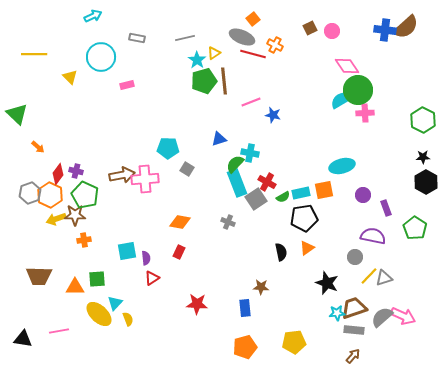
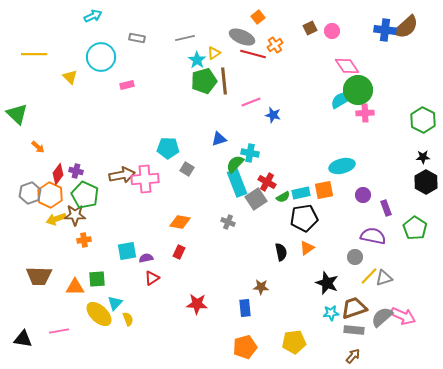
orange square at (253, 19): moved 5 px right, 2 px up
orange cross at (275, 45): rotated 28 degrees clockwise
purple semicircle at (146, 258): rotated 96 degrees counterclockwise
cyan star at (337, 313): moved 6 px left
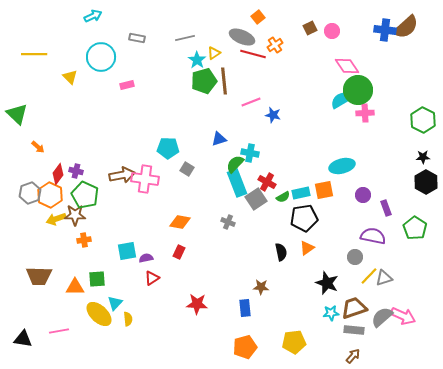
pink cross at (145, 179): rotated 12 degrees clockwise
yellow semicircle at (128, 319): rotated 16 degrees clockwise
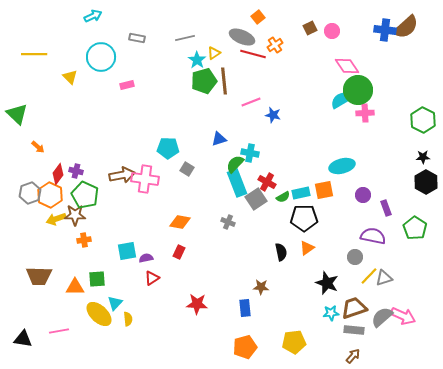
black pentagon at (304, 218): rotated 8 degrees clockwise
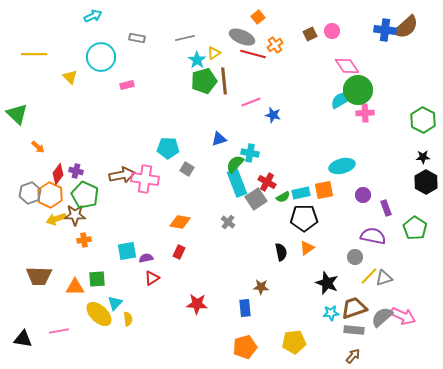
brown square at (310, 28): moved 6 px down
gray cross at (228, 222): rotated 16 degrees clockwise
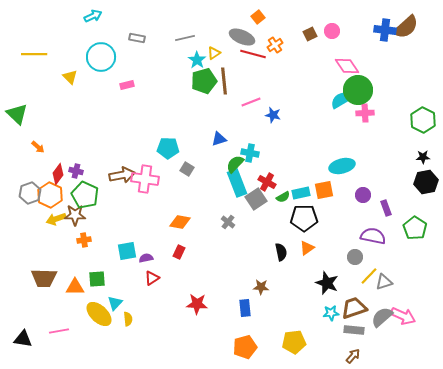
black hexagon at (426, 182): rotated 20 degrees clockwise
brown trapezoid at (39, 276): moved 5 px right, 2 px down
gray triangle at (384, 278): moved 4 px down
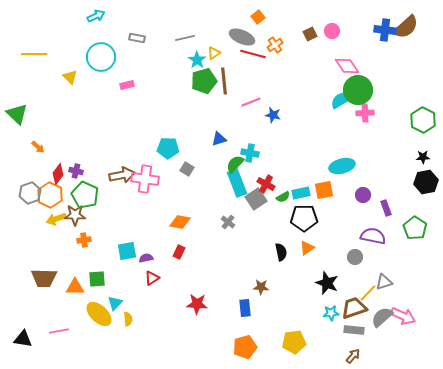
cyan arrow at (93, 16): moved 3 px right
red cross at (267, 182): moved 1 px left, 2 px down
yellow line at (369, 276): moved 1 px left, 17 px down
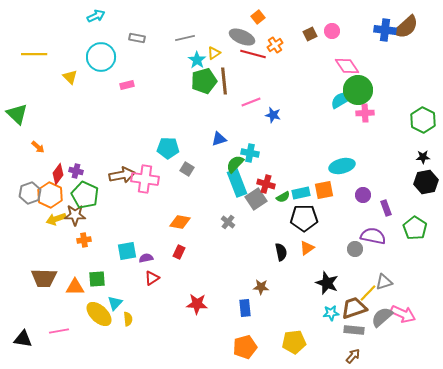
red cross at (266, 184): rotated 12 degrees counterclockwise
gray circle at (355, 257): moved 8 px up
pink arrow at (403, 316): moved 2 px up
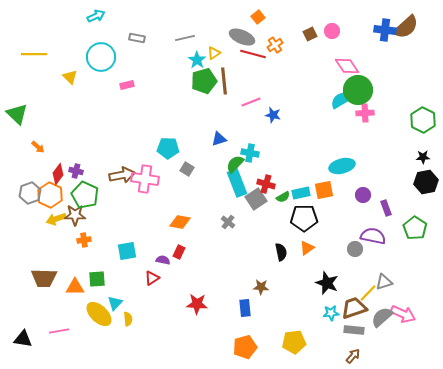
purple semicircle at (146, 258): moved 17 px right, 2 px down; rotated 24 degrees clockwise
